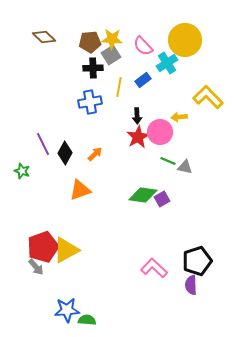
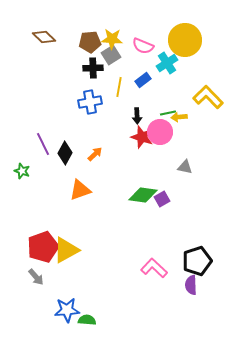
pink semicircle: rotated 25 degrees counterclockwise
red star: moved 4 px right; rotated 25 degrees counterclockwise
green line: moved 48 px up; rotated 35 degrees counterclockwise
gray arrow: moved 10 px down
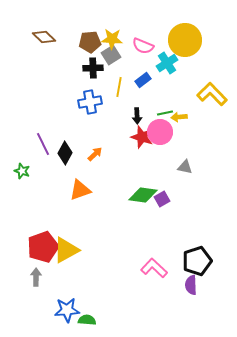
yellow L-shape: moved 4 px right, 3 px up
green line: moved 3 px left
gray arrow: rotated 138 degrees counterclockwise
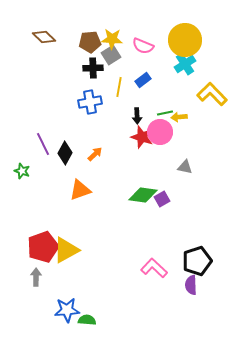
cyan cross: moved 18 px right, 1 px down
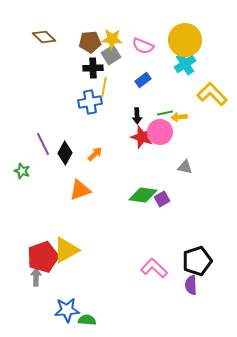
yellow line: moved 15 px left
red pentagon: moved 10 px down
